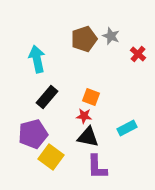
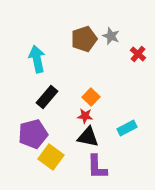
orange square: rotated 24 degrees clockwise
red star: moved 1 px right
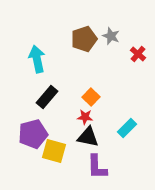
red star: moved 1 px down
cyan rectangle: rotated 18 degrees counterclockwise
yellow square: moved 3 px right, 6 px up; rotated 20 degrees counterclockwise
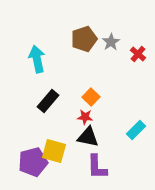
gray star: moved 6 px down; rotated 18 degrees clockwise
black rectangle: moved 1 px right, 4 px down
cyan rectangle: moved 9 px right, 2 px down
purple pentagon: moved 28 px down
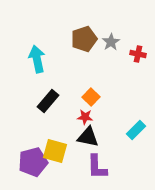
red cross: rotated 28 degrees counterclockwise
yellow square: moved 1 px right
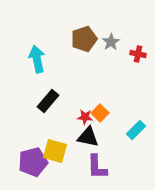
orange square: moved 9 px right, 16 px down
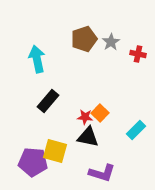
purple pentagon: rotated 20 degrees clockwise
purple L-shape: moved 5 px right, 6 px down; rotated 72 degrees counterclockwise
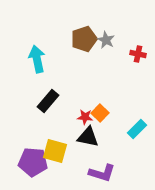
gray star: moved 5 px left, 2 px up; rotated 12 degrees counterclockwise
cyan rectangle: moved 1 px right, 1 px up
